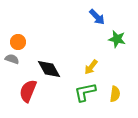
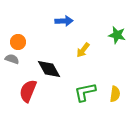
blue arrow: moved 33 px left, 4 px down; rotated 48 degrees counterclockwise
green star: moved 4 px up
yellow arrow: moved 8 px left, 17 px up
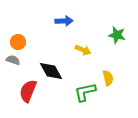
yellow arrow: rotated 105 degrees counterclockwise
gray semicircle: moved 1 px right, 1 px down
black diamond: moved 2 px right, 2 px down
yellow semicircle: moved 7 px left, 16 px up; rotated 21 degrees counterclockwise
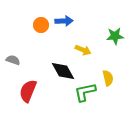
green star: moved 2 px left, 1 px down; rotated 18 degrees counterclockwise
orange circle: moved 23 px right, 17 px up
black diamond: moved 12 px right
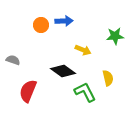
black diamond: rotated 25 degrees counterclockwise
green L-shape: rotated 75 degrees clockwise
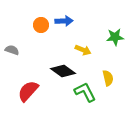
green star: moved 1 px down
gray semicircle: moved 1 px left, 10 px up
red semicircle: rotated 20 degrees clockwise
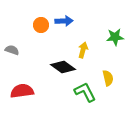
yellow arrow: rotated 98 degrees counterclockwise
black diamond: moved 4 px up
red semicircle: moved 6 px left; rotated 40 degrees clockwise
